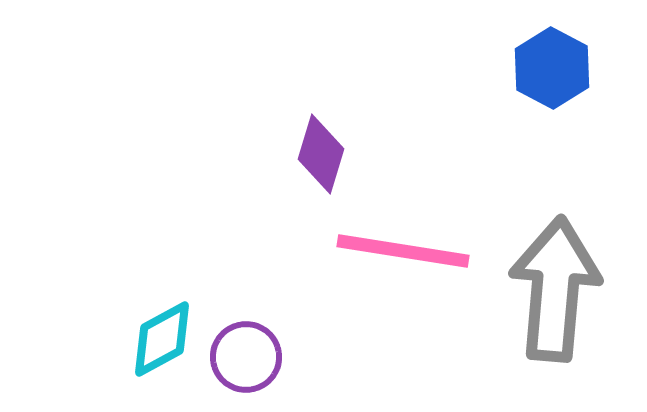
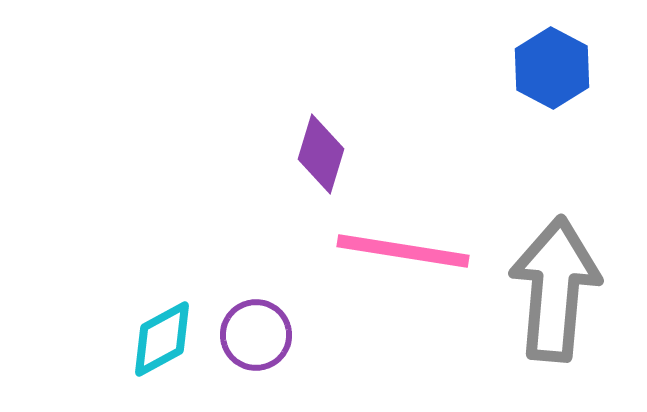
purple circle: moved 10 px right, 22 px up
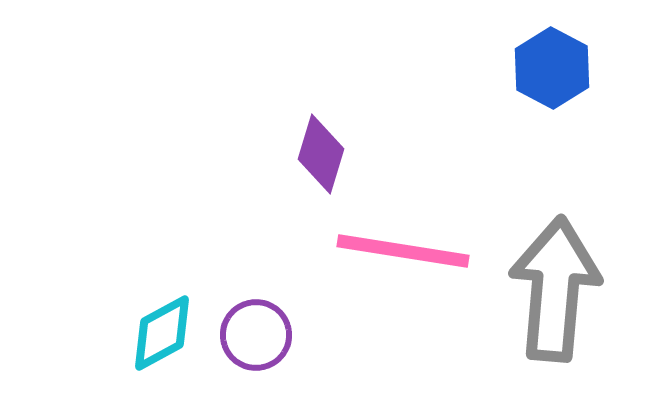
cyan diamond: moved 6 px up
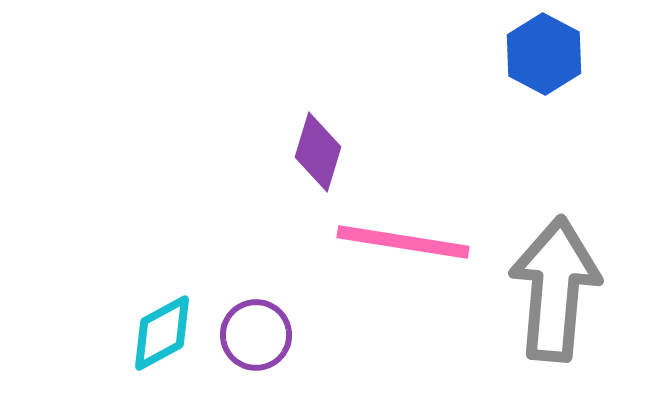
blue hexagon: moved 8 px left, 14 px up
purple diamond: moved 3 px left, 2 px up
pink line: moved 9 px up
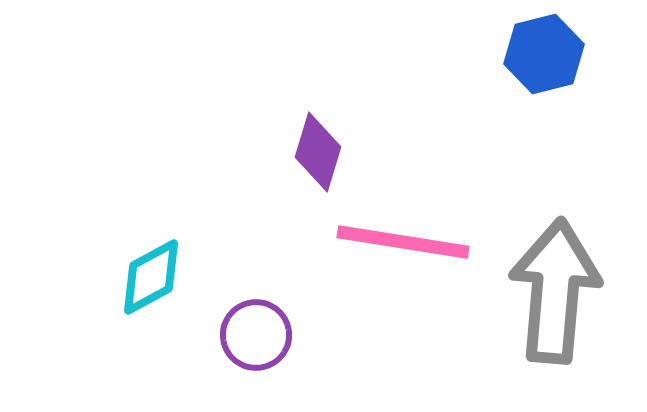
blue hexagon: rotated 18 degrees clockwise
gray arrow: moved 2 px down
cyan diamond: moved 11 px left, 56 px up
